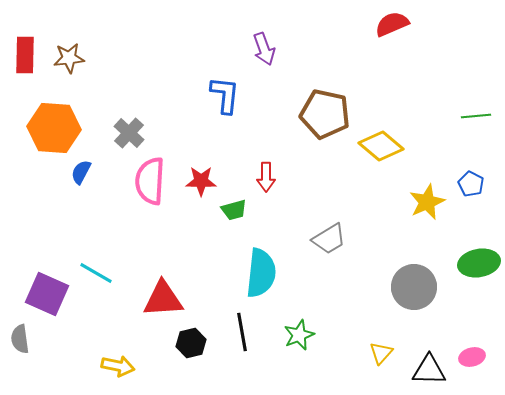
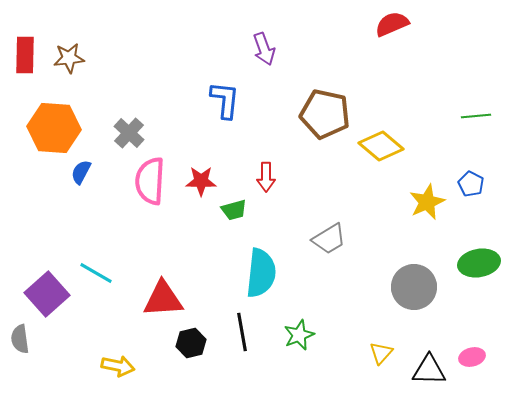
blue L-shape: moved 5 px down
purple square: rotated 24 degrees clockwise
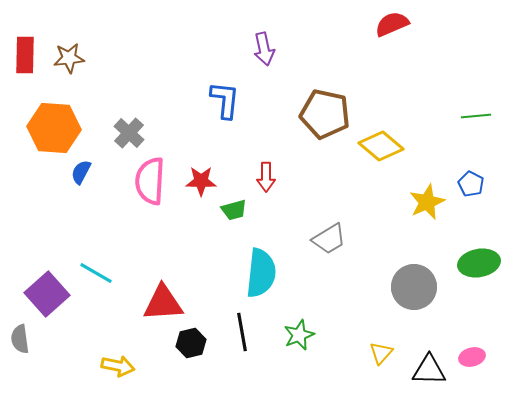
purple arrow: rotated 8 degrees clockwise
red triangle: moved 4 px down
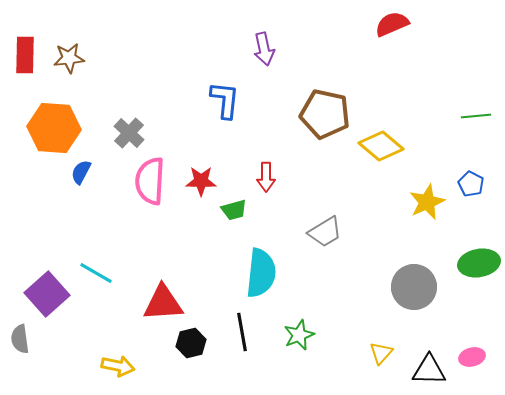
gray trapezoid: moved 4 px left, 7 px up
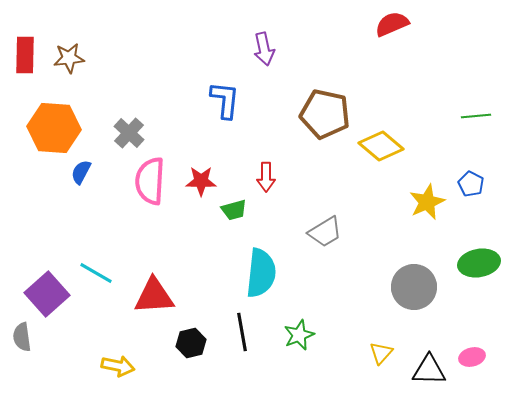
red triangle: moved 9 px left, 7 px up
gray semicircle: moved 2 px right, 2 px up
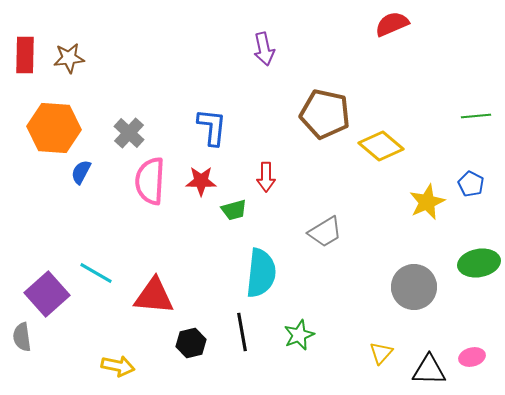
blue L-shape: moved 13 px left, 27 px down
red triangle: rotated 9 degrees clockwise
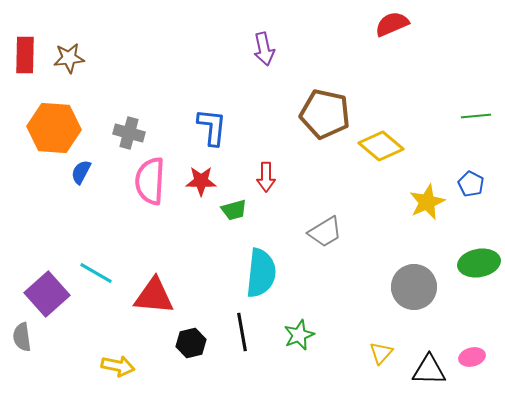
gray cross: rotated 28 degrees counterclockwise
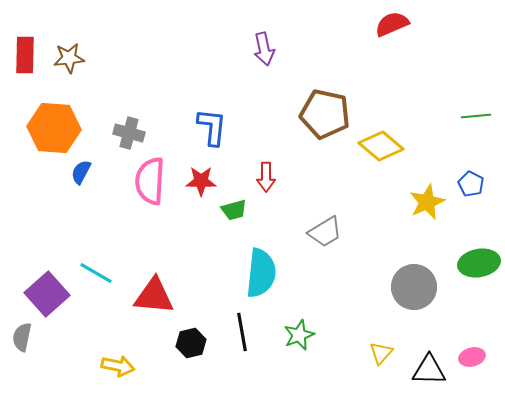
gray semicircle: rotated 20 degrees clockwise
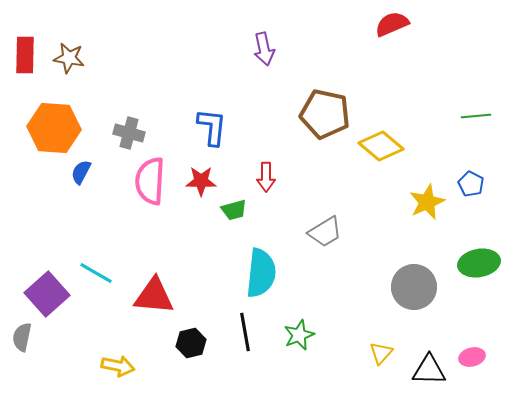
brown star: rotated 16 degrees clockwise
black line: moved 3 px right
